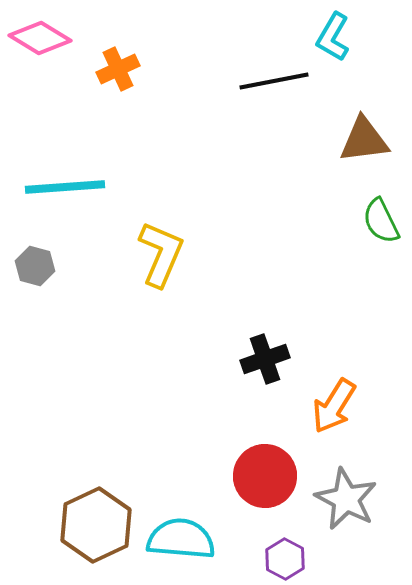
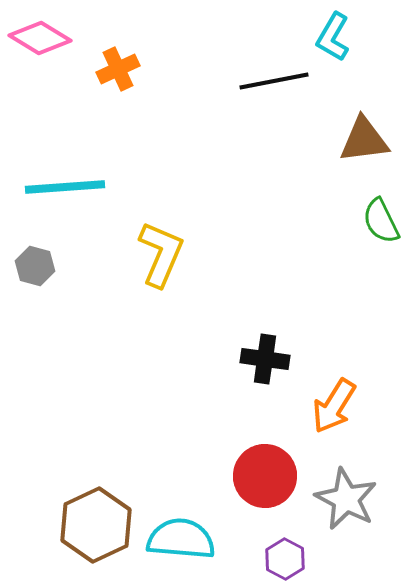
black cross: rotated 27 degrees clockwise
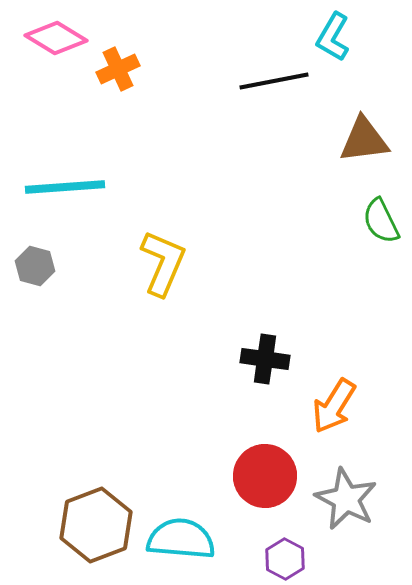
pink diamond: moved 16 px right
yellow L-shape: moved 2 px right, 9 px down
brown hexagon: rotated 4 degrees clockwise
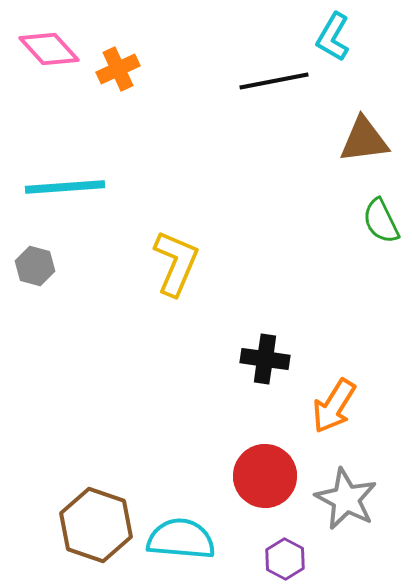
pink diamond: moved 7 px left, 11 px down; rotated 16 degrees clockwise
yellow L-shape: moved 13 px right
brown hexagon: rotated 20 degrees counterclockwise
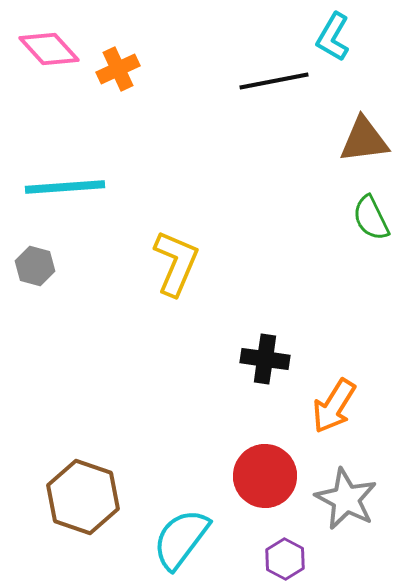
green semicircle: moved 10 px left, 3 px up
brown hexagon: moved 13 px left, 28 px up
cyan semicircle: rotated 58 degrees counterclockwise
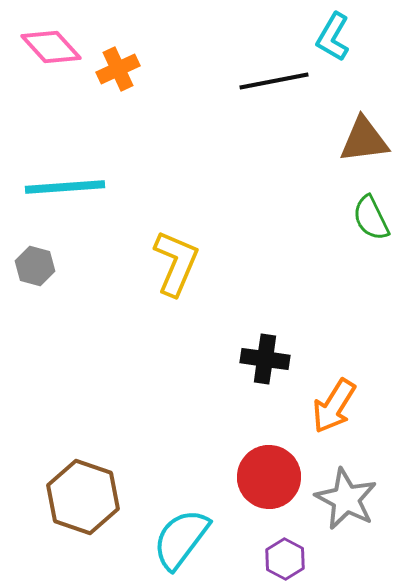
pink diamond: moved 2 px right, 2 px up
red circle: moved 4 px right, 1 px down
